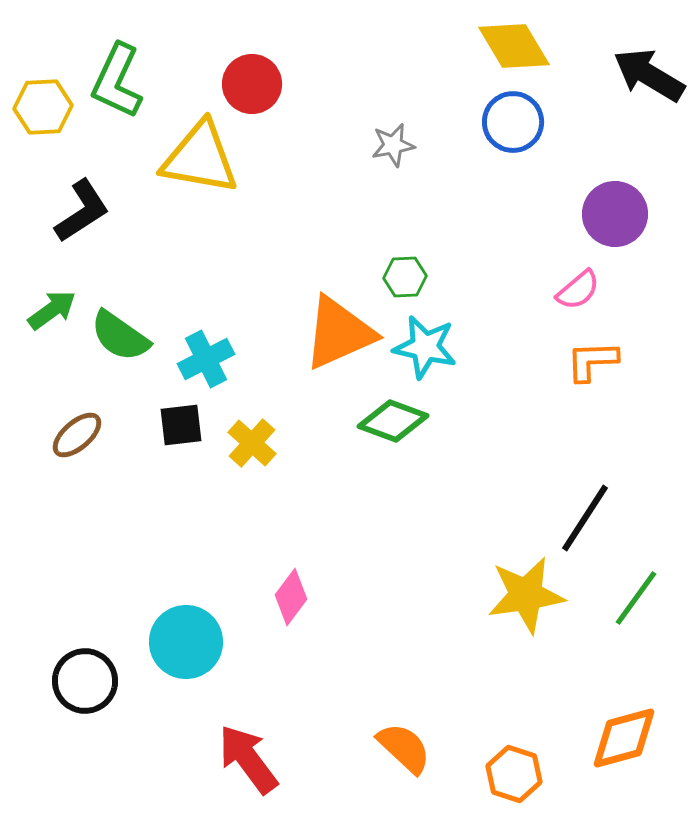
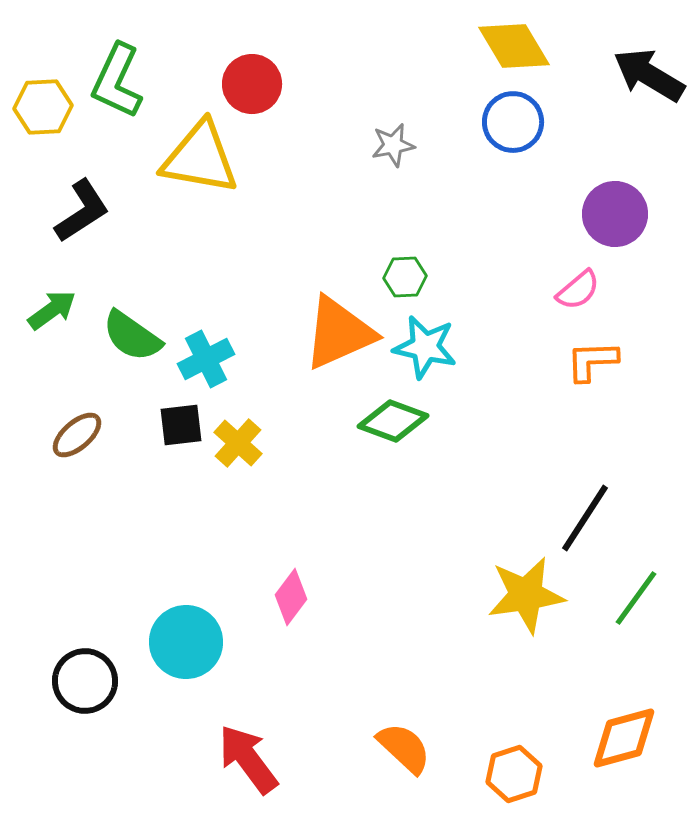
green semicircle: moved 12 px right
yellow cross: moved 14 px left
orange hexagon: rotated 24 degrees clockwise
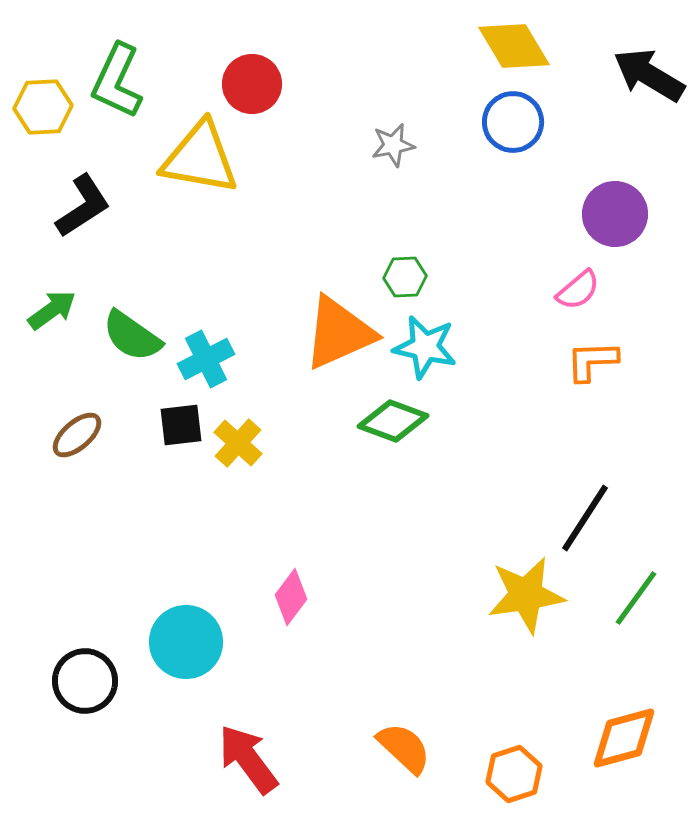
black L-shape: moved 1 px right, 5 px up
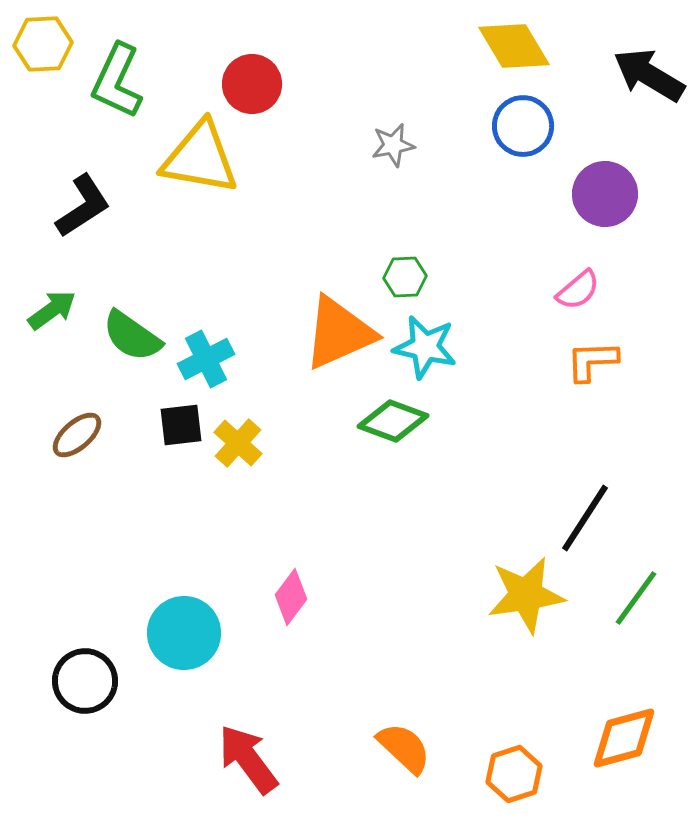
yellow hexagon: moved 63 px up
blue circle: moved 10 px right, 4 px down
purple circle: moved 10 px left, 20 px up
cyan circle: moved 2 px left, 9 px up
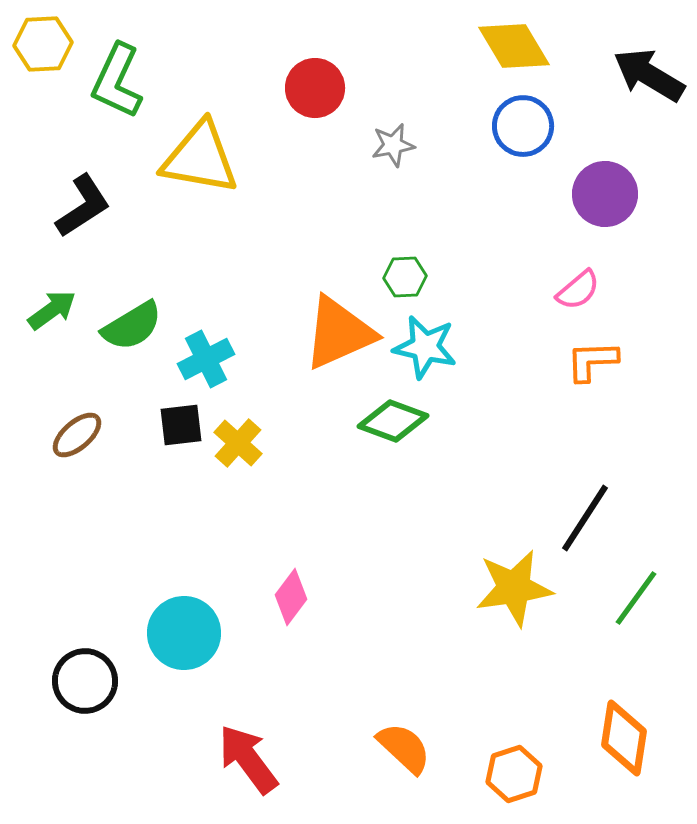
red circle: moved 63 px right, 4 px down
green semicircle: moved 10 px up; rotated 66 degrees counterclockwise
yellow star: moved 12 px left, 7 px up
orange diamond: rotated 66 degrees counterclockwise
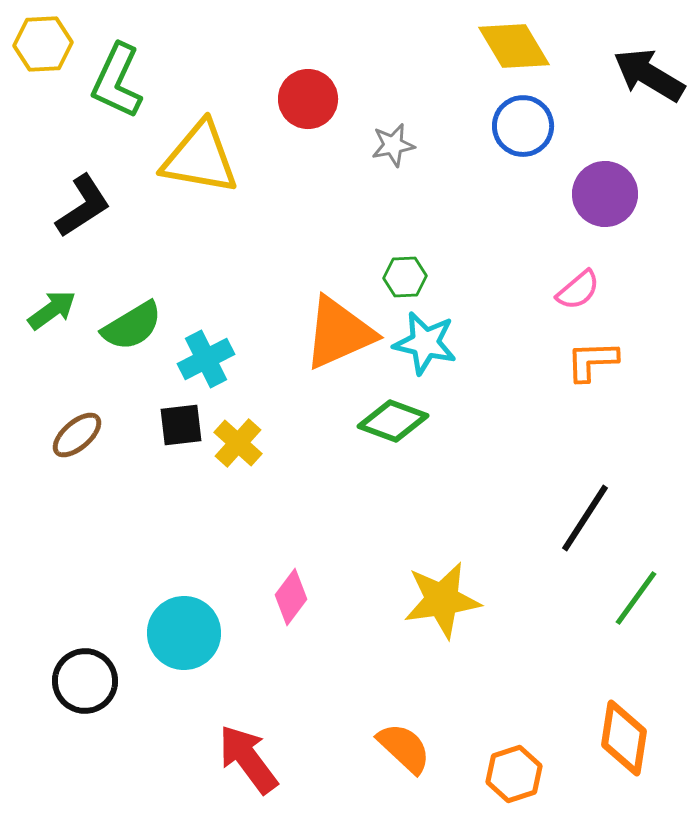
red circle: moved 7 px left, 11 px down
cyan star: moved 4 px up
yellow star: moved 72 px left, 12 px down
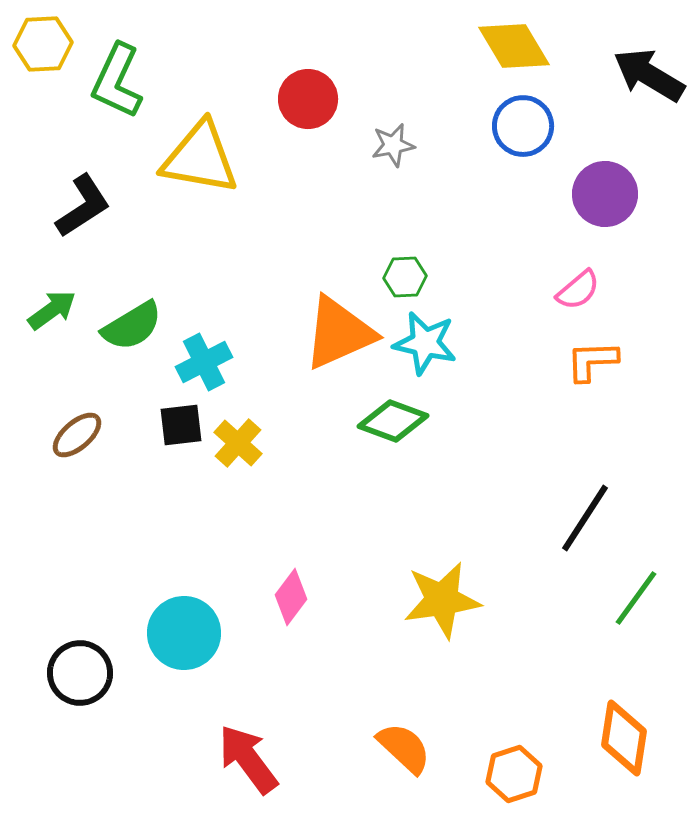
cyan cross: moved 2 px left, 3 px down
black circle: moved 5 px left, 8 px up
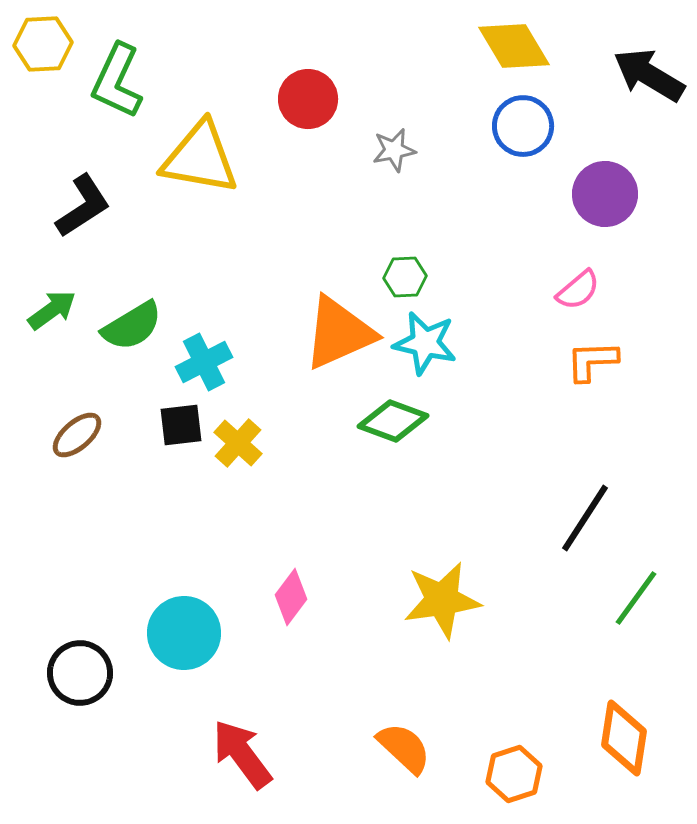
gray star: moved 1 px right, 5 px down
red arrow: moved 6 px left, 5 px up
